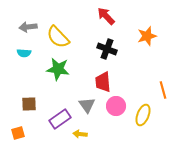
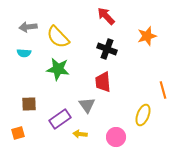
pink circle: moved 31 px down
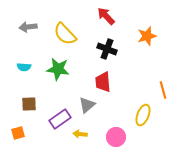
yellow semicircle: moved 7 px right, 3 px up
cyan semicircle: moved 14 px down
gray triangle: rotated 24 degrees clockwise
